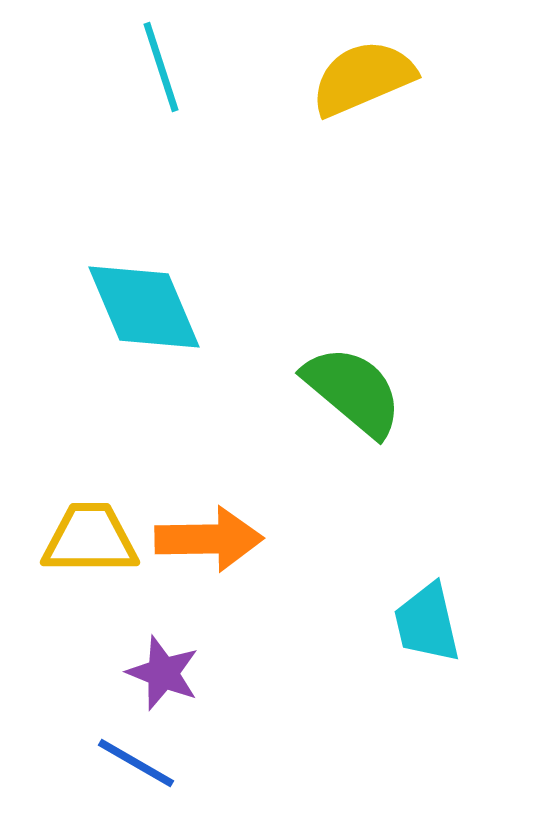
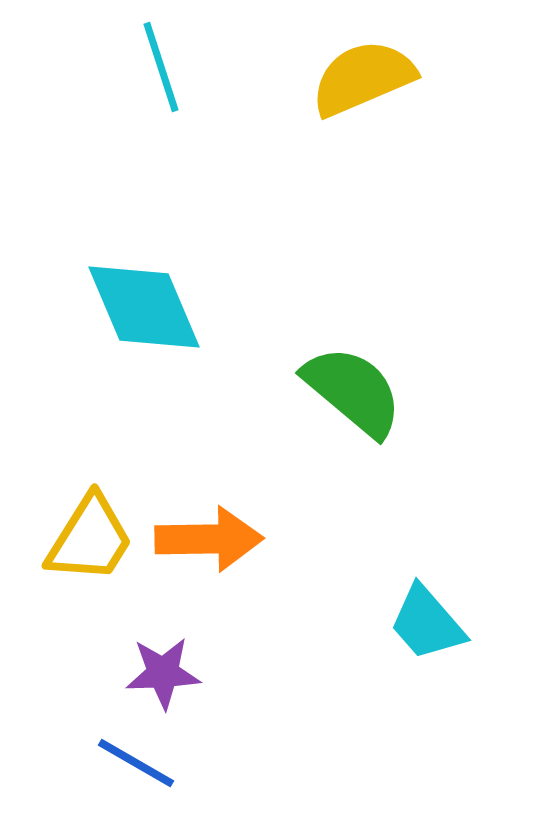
yellow trapezoid: rotated 122 degrees clockwise
cyan trapezoid: rotated 28 degrees counterclockwise
purple star: rotated 24 degrees counterclockwise
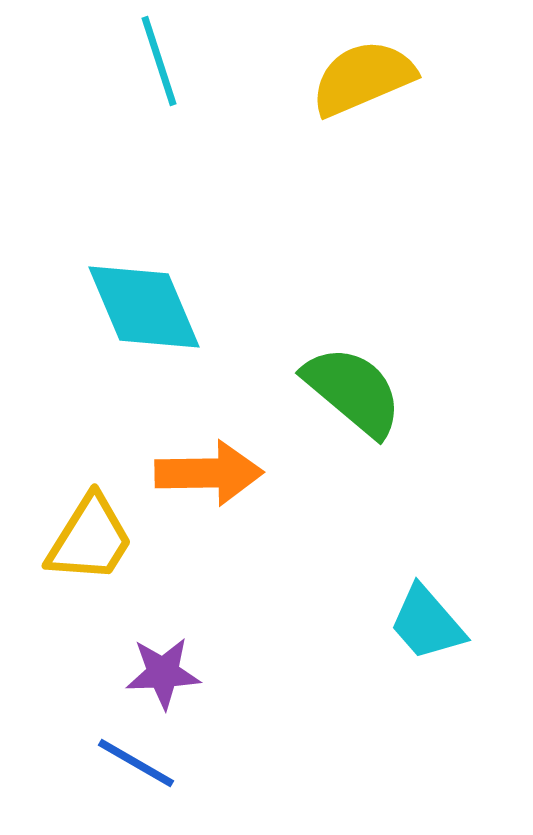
cyan line: moved 2 px left, 6 px up
orange arrow: moved 66 px up
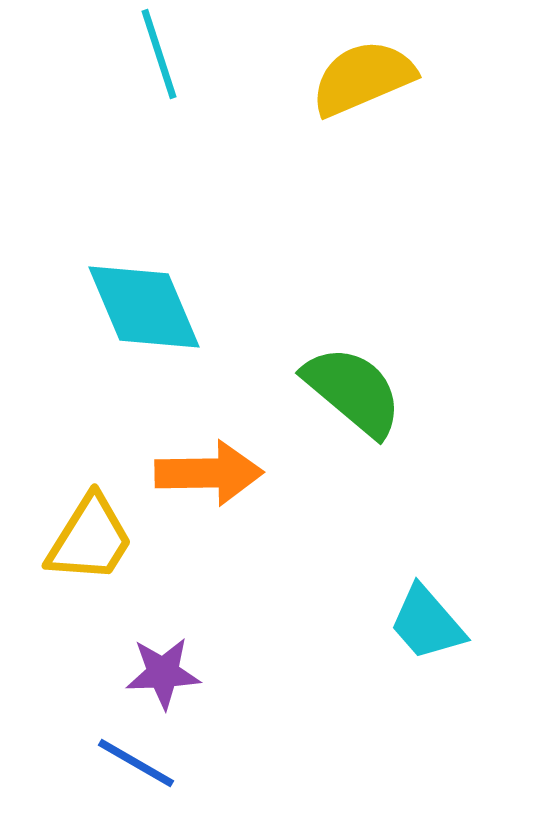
cyan line: moved 7 px up
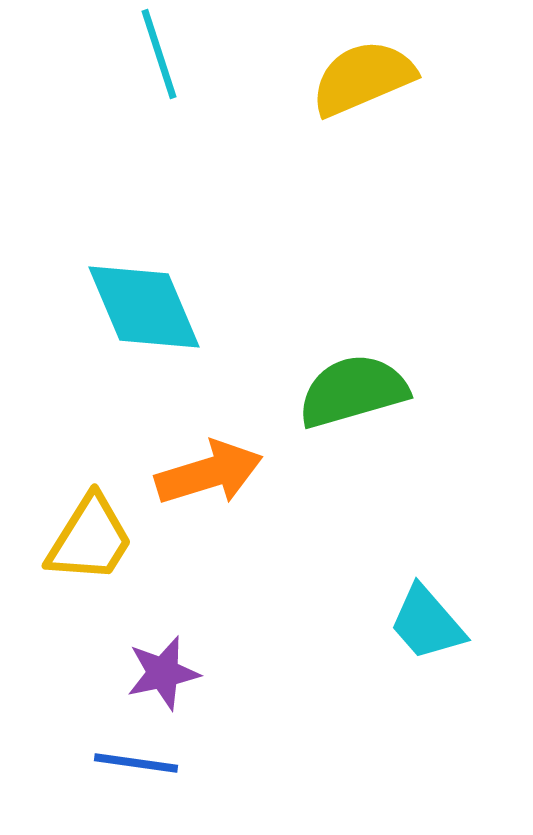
green semicircle: rotated 56 degrees counterclockwise
orange arrow: rotated 16 degrees counterclockwise
purple star: rotated 10 degrees counterclockwise
blue line: rotated 22 degrees counterclockwise
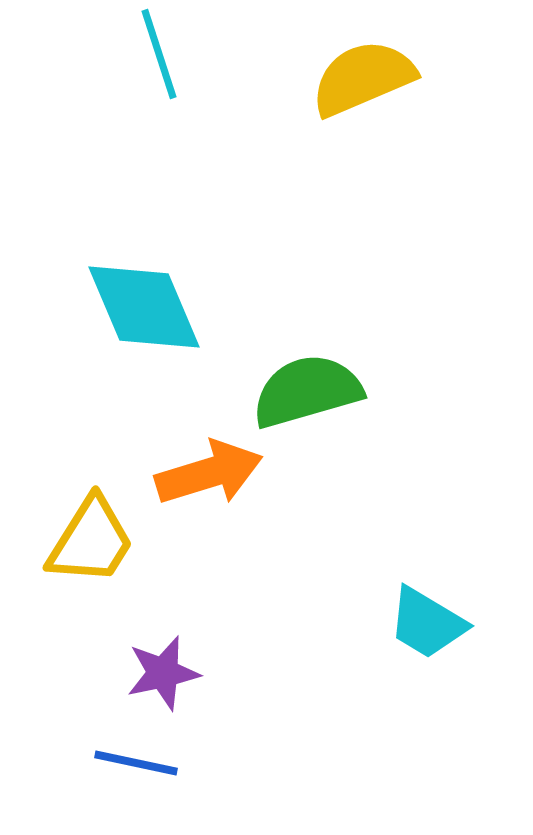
green semicircle: moved 46 px left
yellow trapezoid: moved 1 px right, 2 px down
cyan trapezoid: rotated 18 degrees counterclockwise
blue line: rotated 4 degrees clockwise
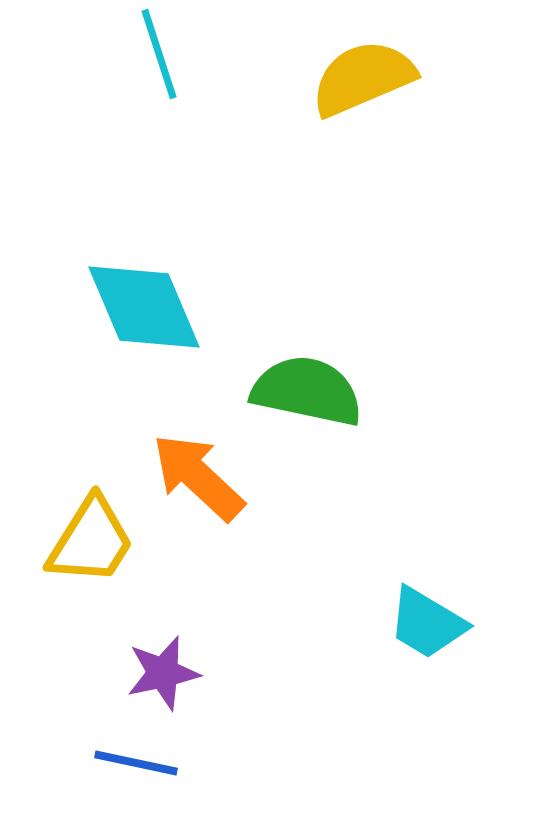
green semicircle: rotated 28 degrees clockwise
orange arrow: moved 11 px left, 4 px down; rotated 120 degrees counterclockwise
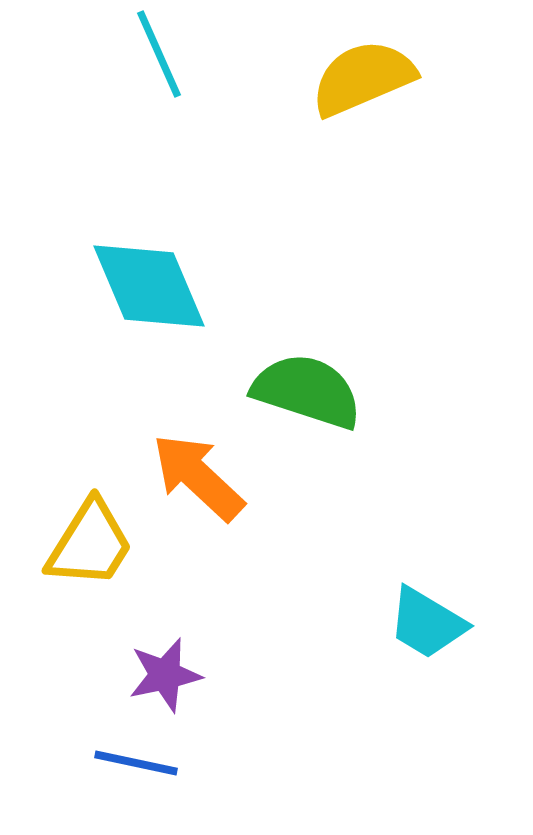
cyan line: rotated 6 degrees counterclockwise
cyan diamond: moved 5 px right, 21 px up
green semicircle: rotated 6 degrees clockwise
yellow trapezoid: moved 1 px left, 3 px down
purple star: moved 2 px right, 2 px down
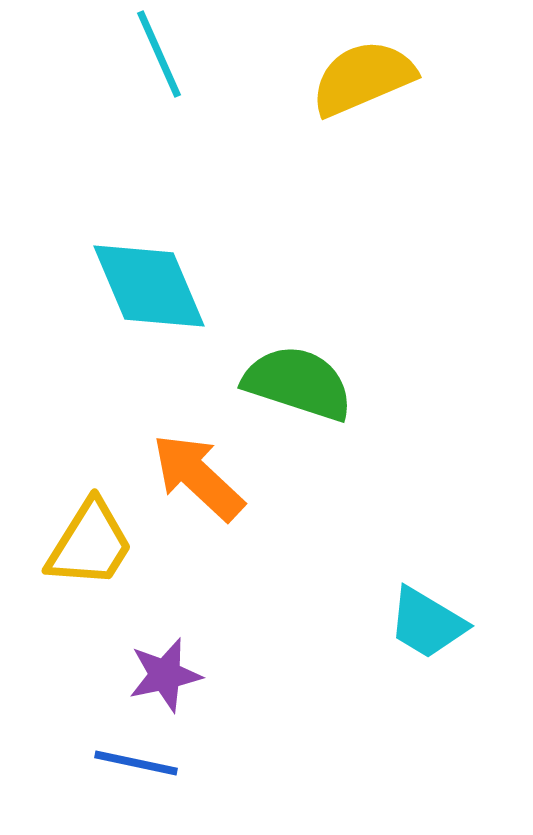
green semicircle: moved 9 px left, 8 px up
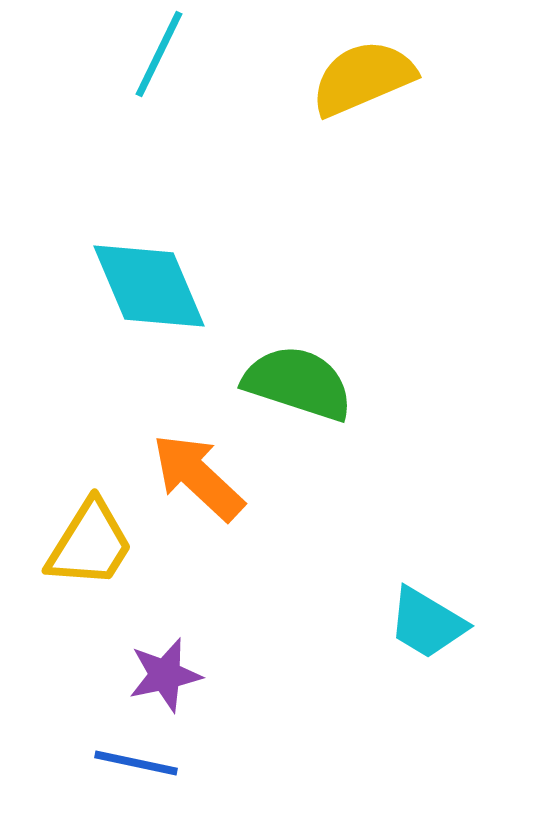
cyan line: rotated 50 degrees clockwise
